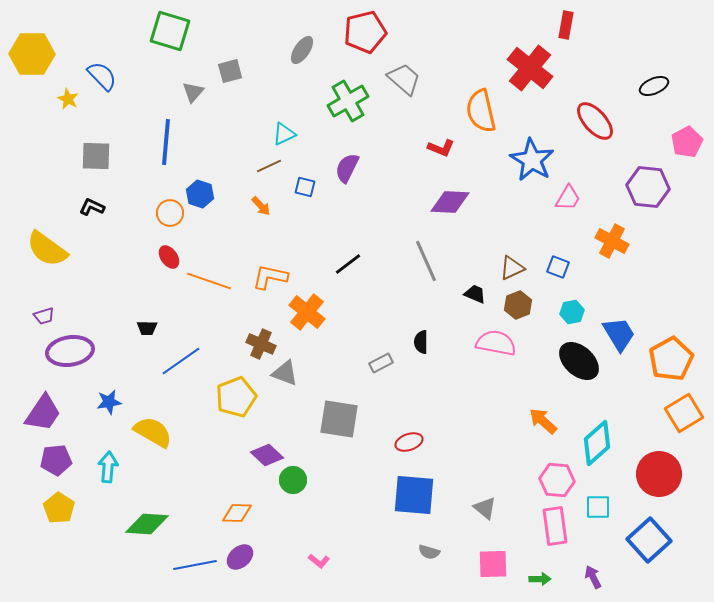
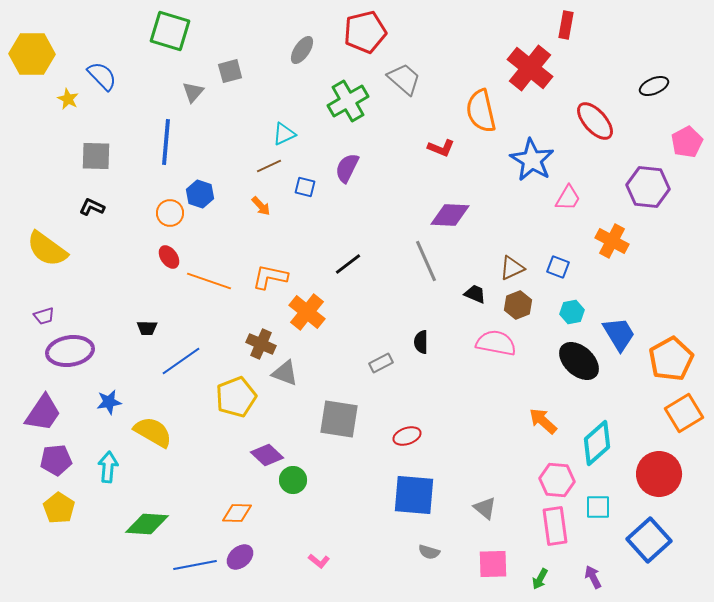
purple diamond at (450, 202): moved 13 px down
red ellipse at (409, 442): moved 2 px left, 6 px up
green arrow at (540, 579): rotated 120 degrees clockwise
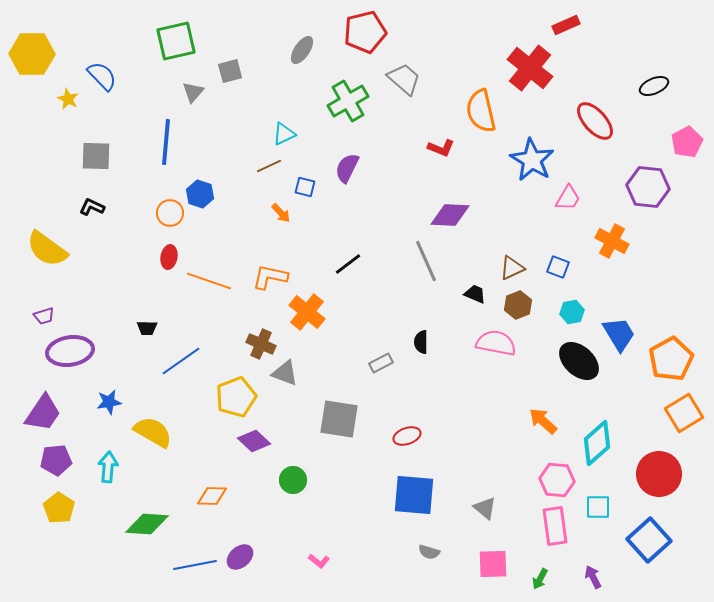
red rectangle at (566, 25): rotated 56 degrees clockwise
green square at (170, 31): moved 6 px right, 10 px down; rotated 30 degrees counterclockwise
orange arrow at (261, 206): moved 20 px right, 7 px down
red ellipse at (169, 257): rotated 45 degrees clockwise
purple diamond at (267, 455): moved 13 px left, 14 px up
orange diamond at (237, 513): moved 25 px left, 17 px up
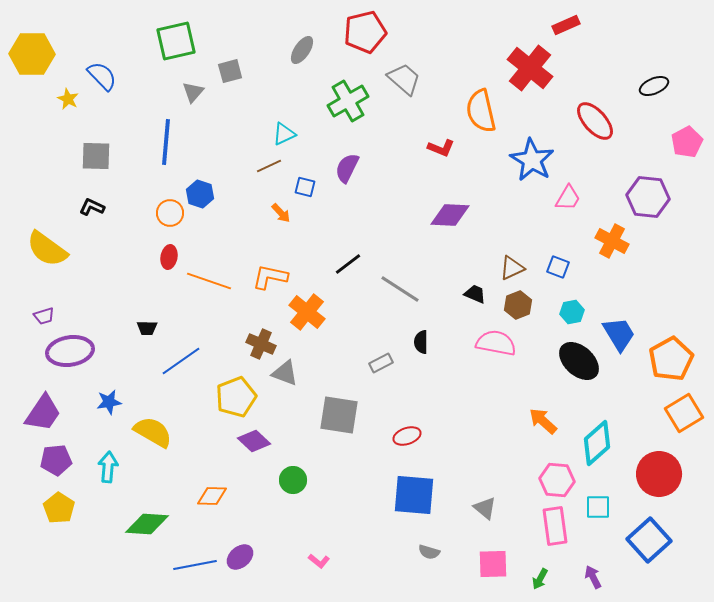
purple hexagon at (648, 187): moved 10 px down
gray line at (426, 261): moved 26 px left, 28 px down; rotated 33 degrees counterclockwise
gray square at (339, 419): moved 4 px up
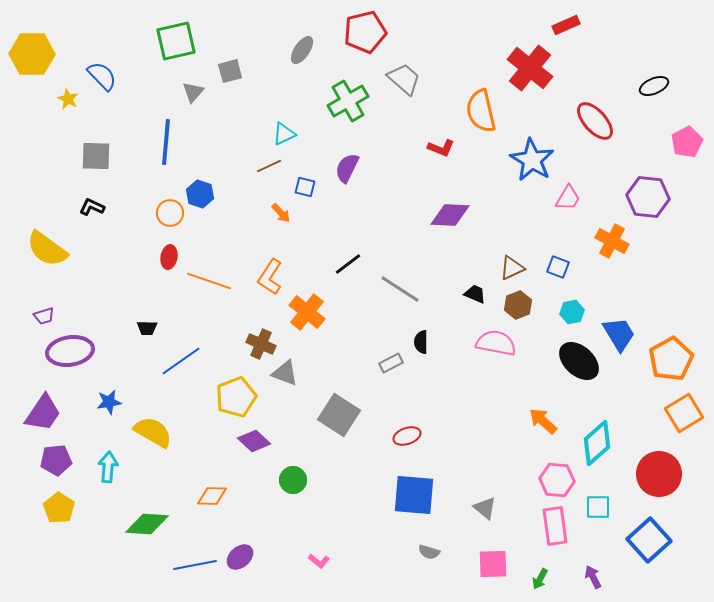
orange L-shape at (270, 277): rotated 69 degrees counterclockwise
gray rectangle at (381, 363): moved 10 px right
gray square at (339, 415): rotated 24 degrees clockwise
